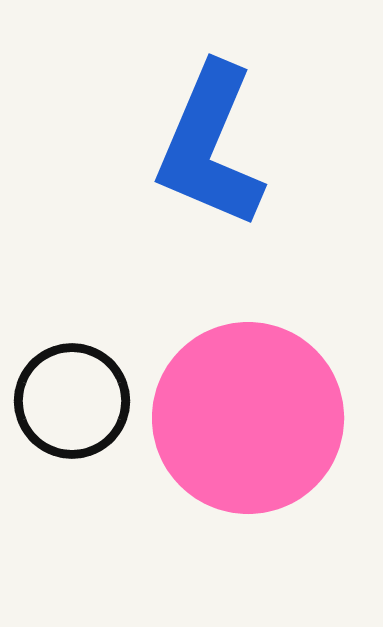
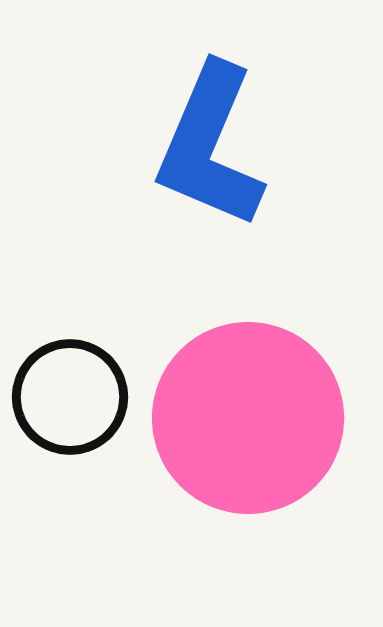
black circle: moved 2 px left, 4 px up
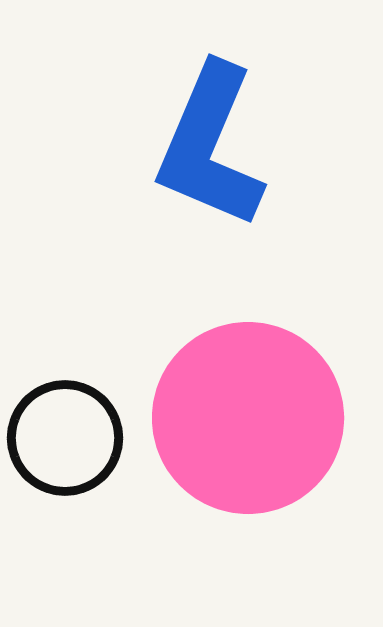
black circle: moved 5 px left, 41 px down
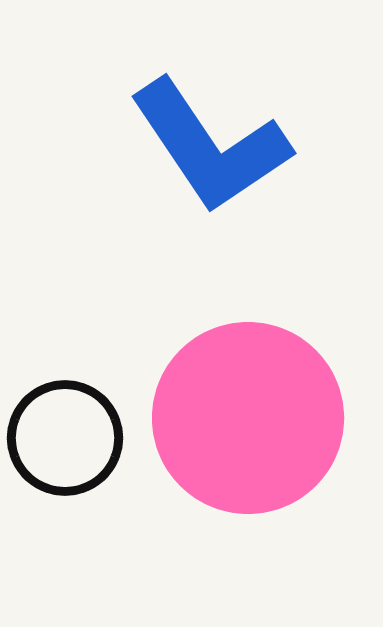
blue L-shape: rotated 57 degrees counterclockwise
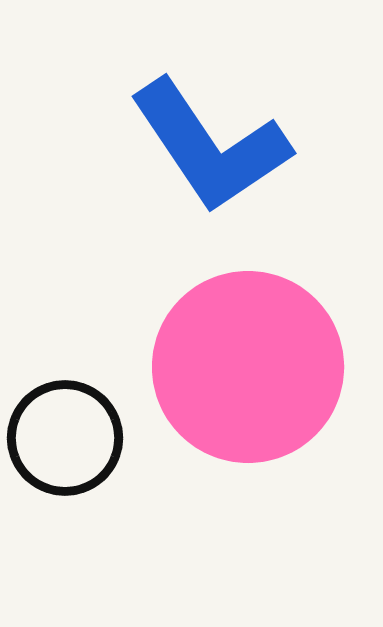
pink circle: moved 51 px up
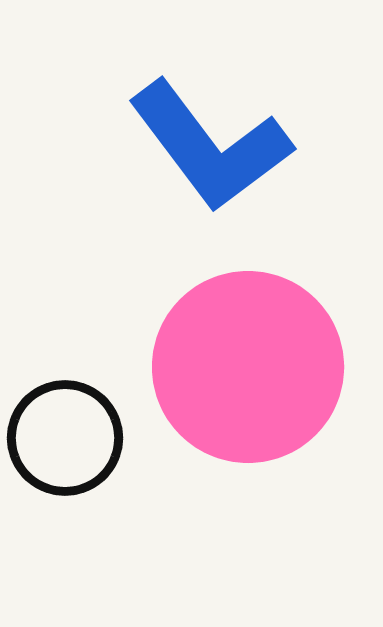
blue L-shape: rotated 3 degrees counterclockwise
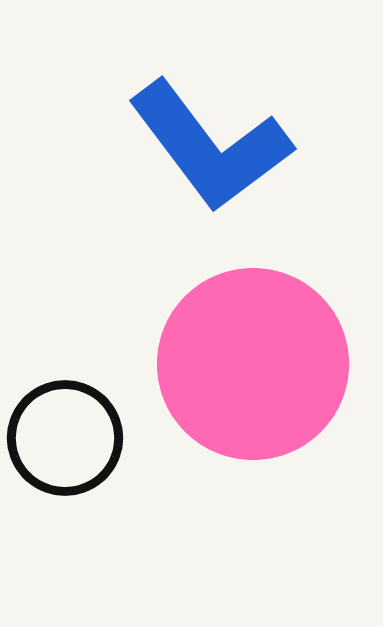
pink circle: moved 5 px right, 3 px up
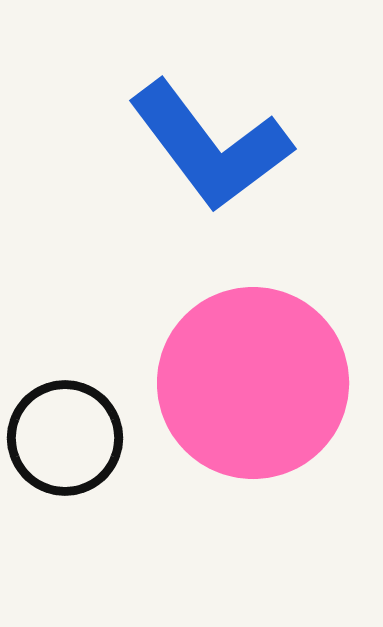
pink circle: moved 19 px down
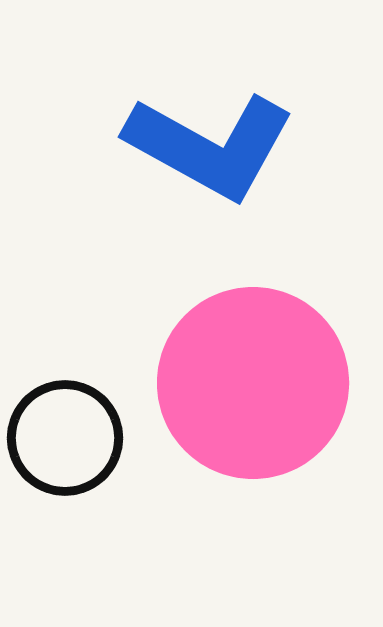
blue L-shape: rotated 24 degrees counterclockwise
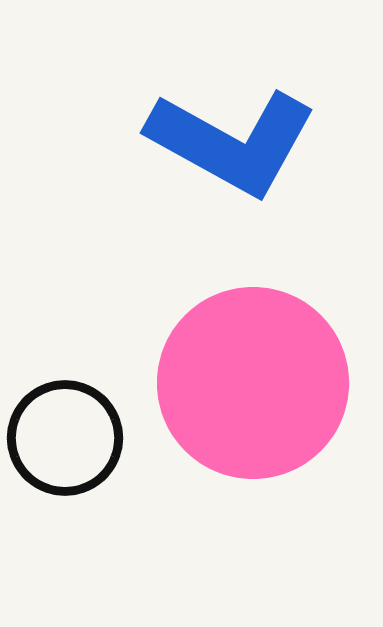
blue L-shape: moved 22 px right, 4 px up
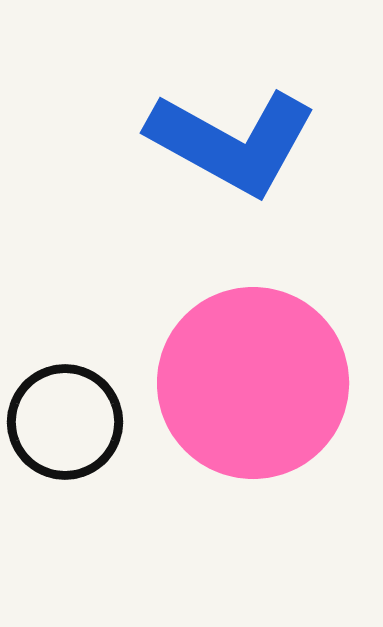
black circle: moved 16 px up
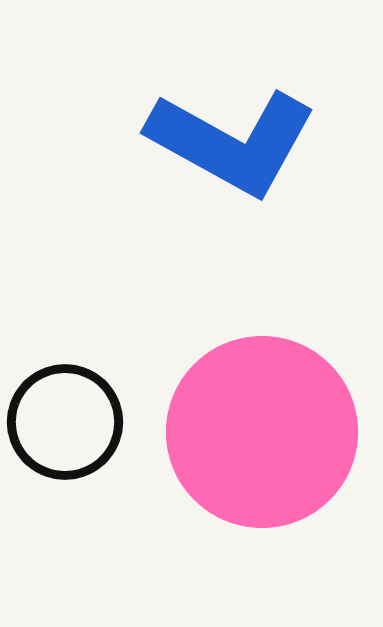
pink circle: moved 9 px right, 49 px down
